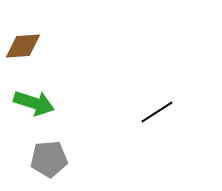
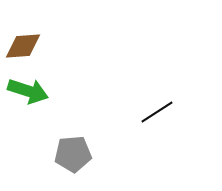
green arrow: moved 6 px left, 12 px up
gray pentagon: moved 24 px right, 5 px up
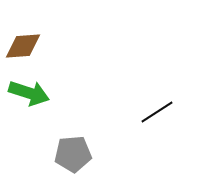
green arrow: moved 1 px right, 2 px down
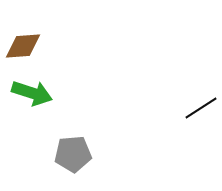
green arrow: moved 3 px right
black line: moved 44 px right, 4 px up
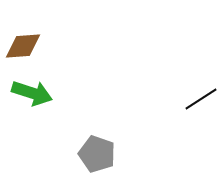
black line: moved 9 px up
gray pentagon: moved 24 px right; rotated 24 degrees clockwise
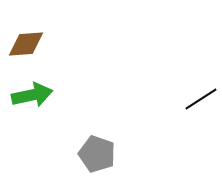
brown diamond: moved 3 px right, 2 px up
green arrow: moved 2 px down; rotated 30 degrees counterclockwise
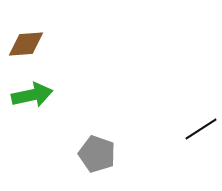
black line: moved 30 px down
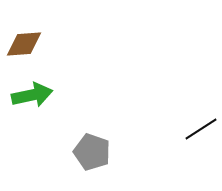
brown diamond: moved 2 px left
gray pentagon: moved 5 px left, 2 px up
